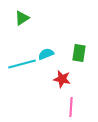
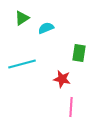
cyan semicircle: moved 26 px up
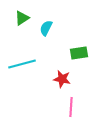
cyan semicircle: rotated 42 degrees counterclockwise
green rectangle: rotated 72 degrees clockwise
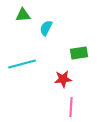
green triangle: moved 1 px right, 3 px up; rotated 28 degrees clockwise
red star: moved 1 px right; rotated 18 degrees counterclockwise
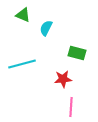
green triangle: rotated 28 degrees clockwise
green rectangle: moved 2 px left; rotated 24 degrees clockwise
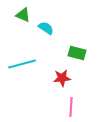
cyan semicircle: rotated 98 degrees clockwise
red star: moved 1 px left, 1 px up
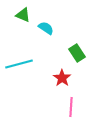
green rectangle: rotated 42 degrees clockwise
cyan line: moved 3 px left
red star: rotated 30 degrees counterclockwise
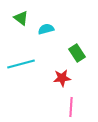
green triangle: moved 2 px left, 3 px down; rotated 14 degrees clockwise
cyan semicircle: moved 1 px down; rotated 49 degrees counterclockwise
cyan line: moved 2 px right
red star: rotated 30 degrees clockwise
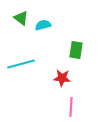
cyan semicircle: moved 3 px left, 4 px up
green rectangle: moved 1 px left, 3 px up; rotated 42 degrees clockwise
red star: rotated 12 degrees clockwise
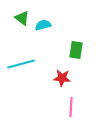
green triangle: moved 1 px right
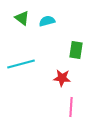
cyan semicircle: moved 4 px right, 4 px up
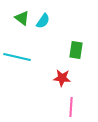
cyan semicircle: moved 4 px left; rotated 140 degrees clockwise
cyan line: moved 4 px left, 7 px up; rotated 28 degrees clockwise
